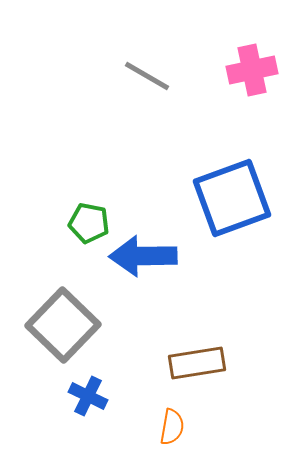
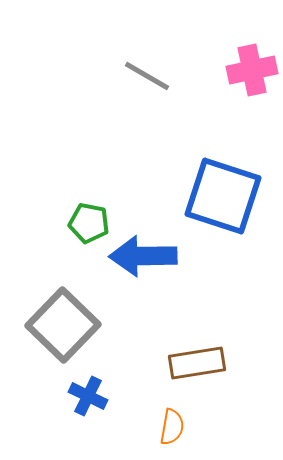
blue square: moved 9 px left, 2 px up; rotated 38 degrees clockwise
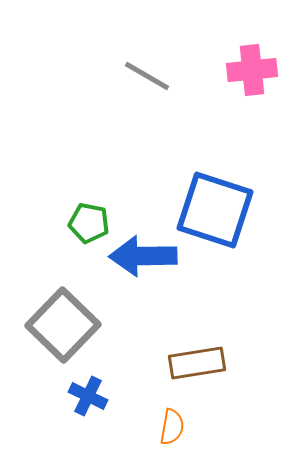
pink cross: rotated 6 degrees clockwise
blue square: moved 8 px left, 14 px down
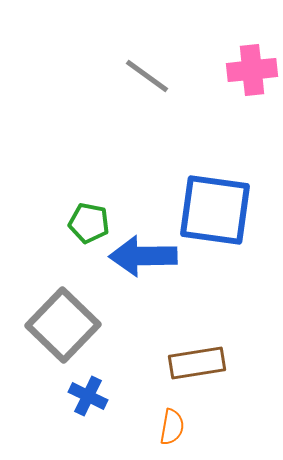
gray line: rotated 6 degrees clockwise
blue square: rotated 10 degrees counterclockwise
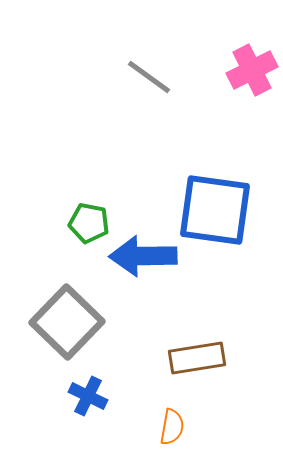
pink cross: rotated 21 degrees counterclockwise
gray line: moved 2 px right, 1 px down
gray square: moved 4 px right, 3 px up
brown rectangle: moved 5 px up
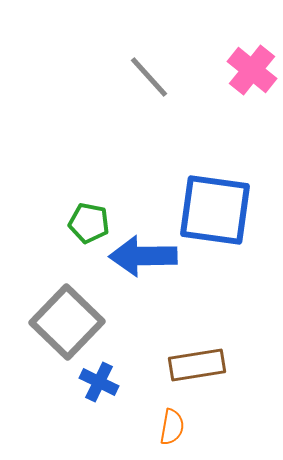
pink cross: rotated 24 degrees counterclockwise
gray line: rotated 12 degrees clockwise
brown rectangle: moved 7 px down
blue cross: moved 11 px right, 14 px up
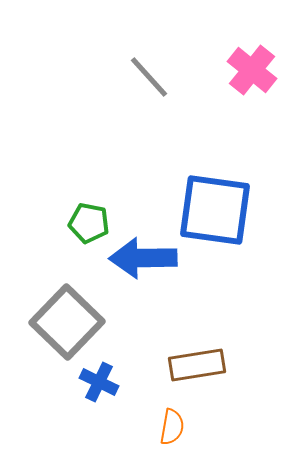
blue arrow: moved 2 px down
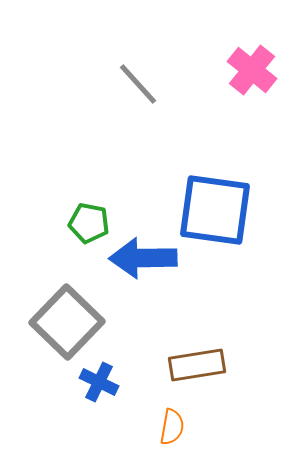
gray line: moved 11 px left, 7 px down
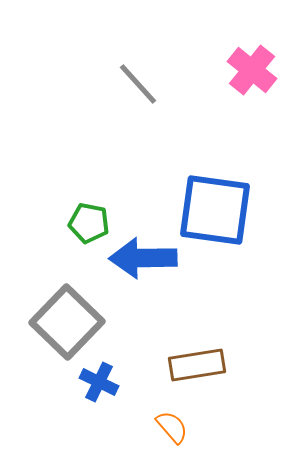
orange semicircle: rotated 51 degrees counterclockwise
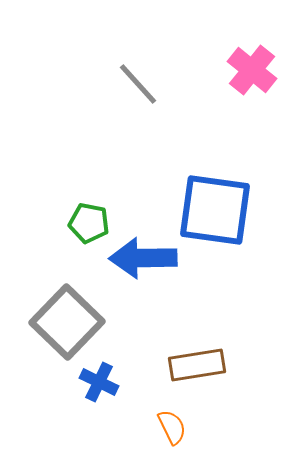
orange semicircle: rotated 15 degrees clockwise
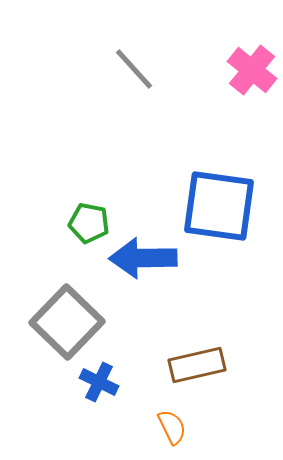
gray line: moved 4 px left, 15 px up
blue square: moved 4 px right, 4 px up
brown rectangle: rotated 4 degrees counterclockwise
